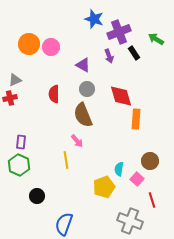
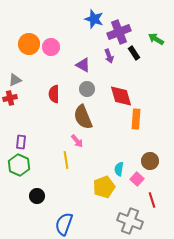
brown semicircle: moved 2 px down
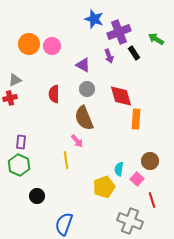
pink circle: moved 1 px right, 1 px up
brown semicircle: moved 1 px right, 1 px down
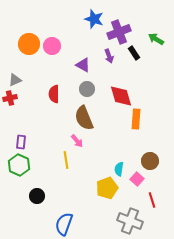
yellow pentagon: moved 3 px right, 1 px down
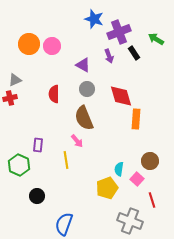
purple rectangle: moved 17 px right, 3 px down
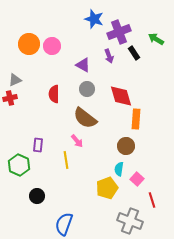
brown semicircle: moved 1 px right; rotated 30 degrees counterclockwise
brown circle: moved 24 px left, 15 px up
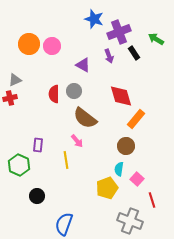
gray circle: moved 13 px left, 2 px down
orange rectangle: rotated 36 degrees clockwise
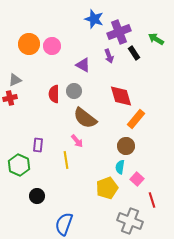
cyan semicircle: moved 1 px right, 2 px up
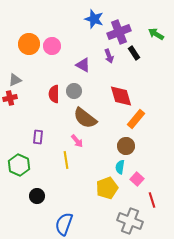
green arrow: moved 5 px up
purple rectangle: moved 8 px up
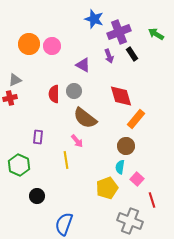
black rectangle: moved 2 px left, 1 px down
